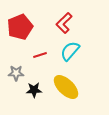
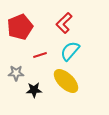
yellow ellipse: moved 6 px up
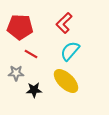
red pentagon: rotated 25 degrees clockwise
red line: moved 9 px left, 1 px up; rotated 48 degrees clockwise
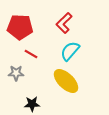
black star: moved 2 px left, 14 px down
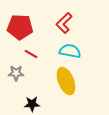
cyan semicircle: rotated 60 degrees clockwise
yellow ellipse: rotated 24 degrees clockwise
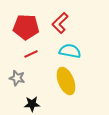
red L-shape: moved 4 px left
red pentagon: moved 6 px right
red line: rotated 56 degrees counterclockwise
gray star: moved 1 px right, 5 px down; rotated 14 degrees clockwise
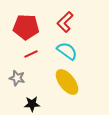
red L-shape: moved 5 px right, 1 px up
cyan semicircle: moved 3 px left; rotated 25 degrees clockwise
yellow ellipse: moved 1 px right, 1 px down; rotated 16 degrees counterclockwise
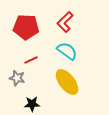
red line: moved 6 px down
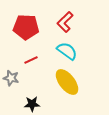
gray star: moved 6 px left
